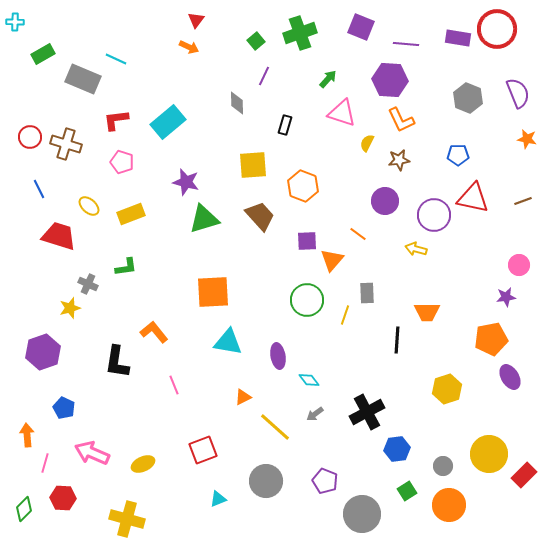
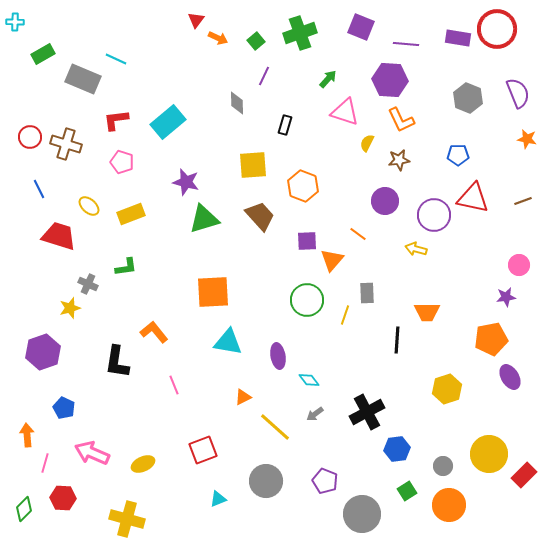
orange arrow at (189, 47): moved 29 px right, 9 px up
pink triangle at (342, 113): moved 3 px right, 1 px up
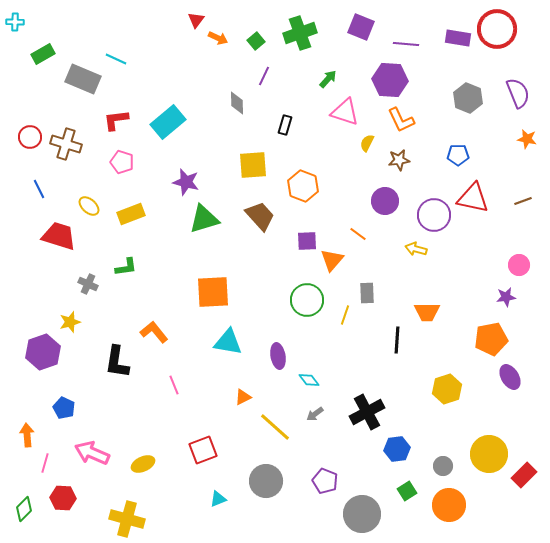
yellow star at (70, 308): moved 14 px down
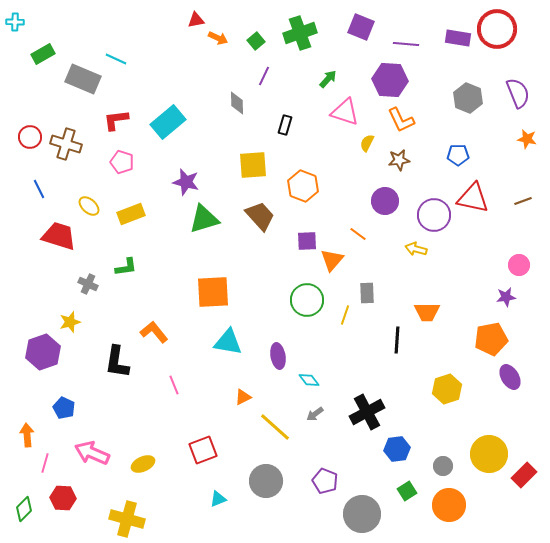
red triangle at (196, 20): rotated 42 degrees clockwise
